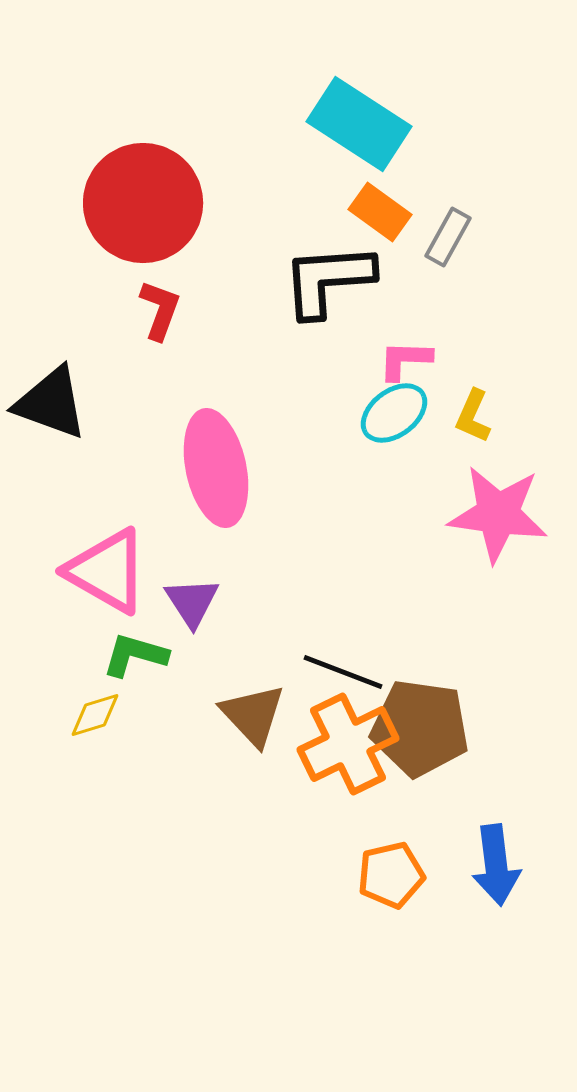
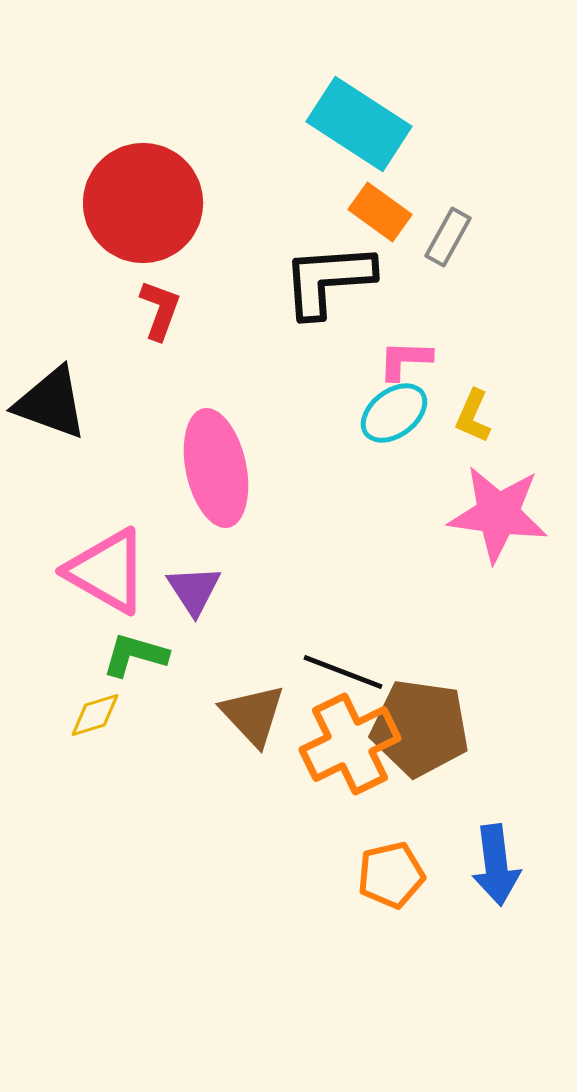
purple triangle: moved 2 px right, 12 px up
orange cross: moved 2 px right
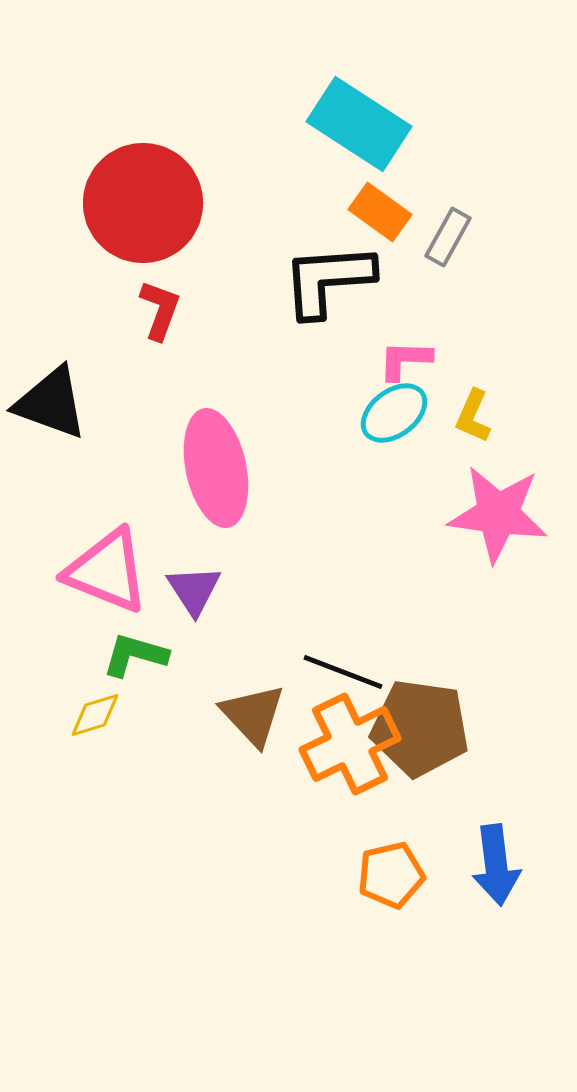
pink triangle: rotated 8 degrees counterclockwise
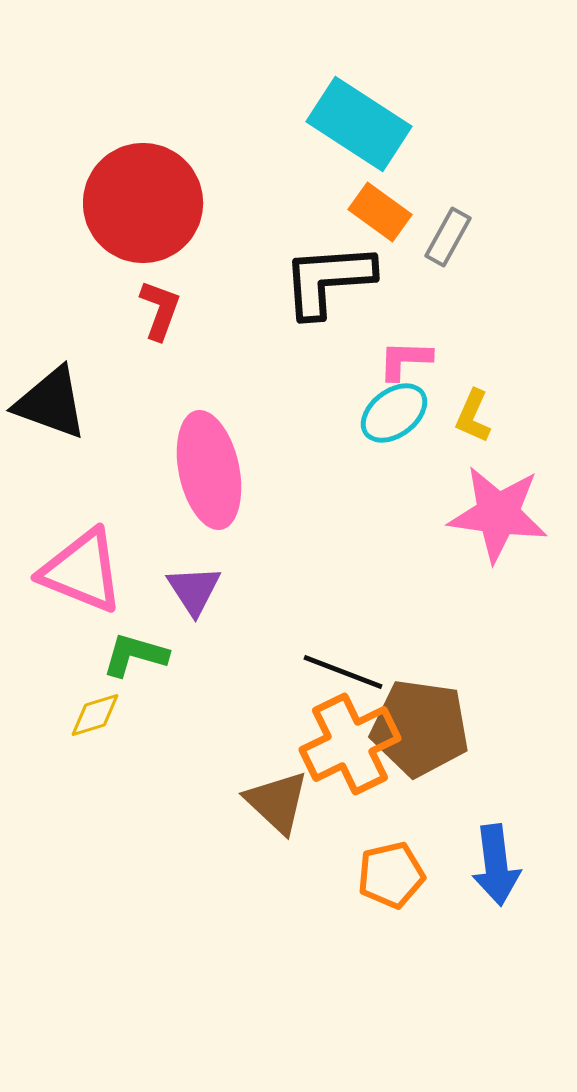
pink ellipse: moved 7 px left, 2 px down
pink triangle: moved 25 px left
brown triangle: moved 24 px right, 87 px down; rotated 4 degrees counterclockwise
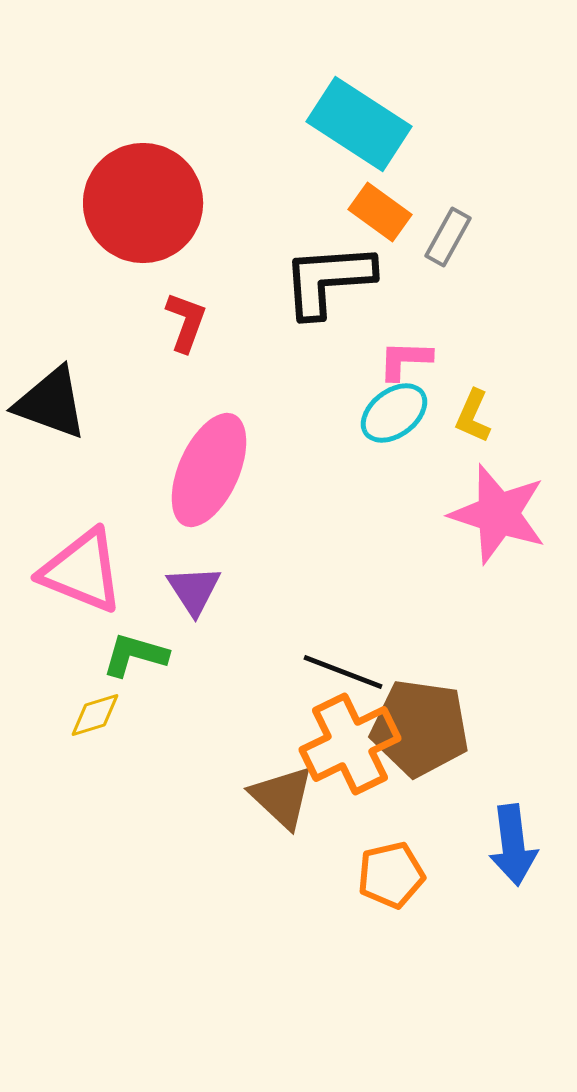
red L-shape: moved 26 px right, 12 px down
pink ellipse: rotated 36 degrees clockwise
pink star: rotated 10 degrees clockwise
brown triangle: moved 5 px right, 5 px up
blue arrow: moved 17 px right, 20 px up
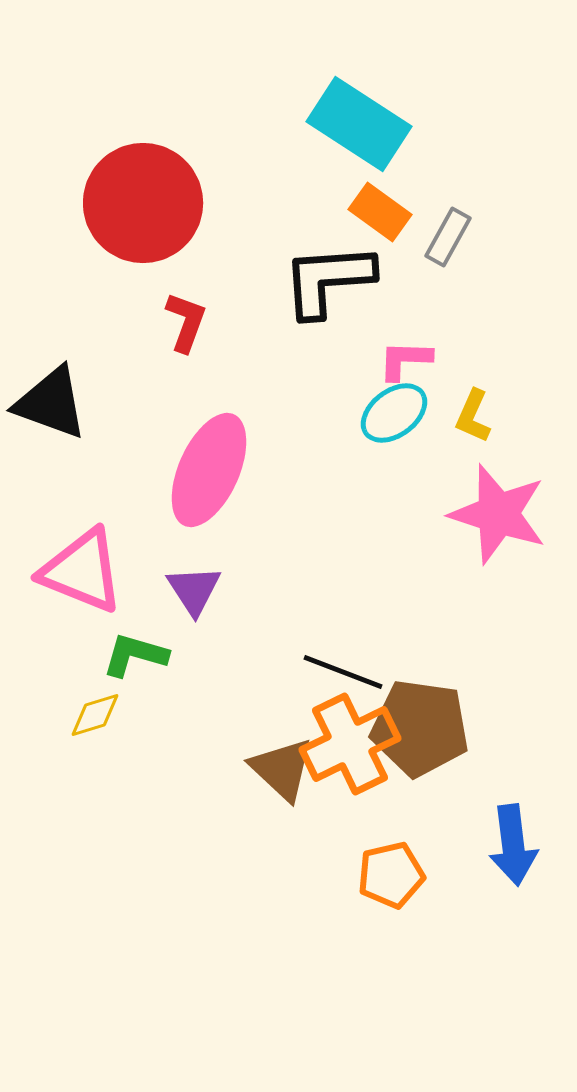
brown triangle: moved 28 px up
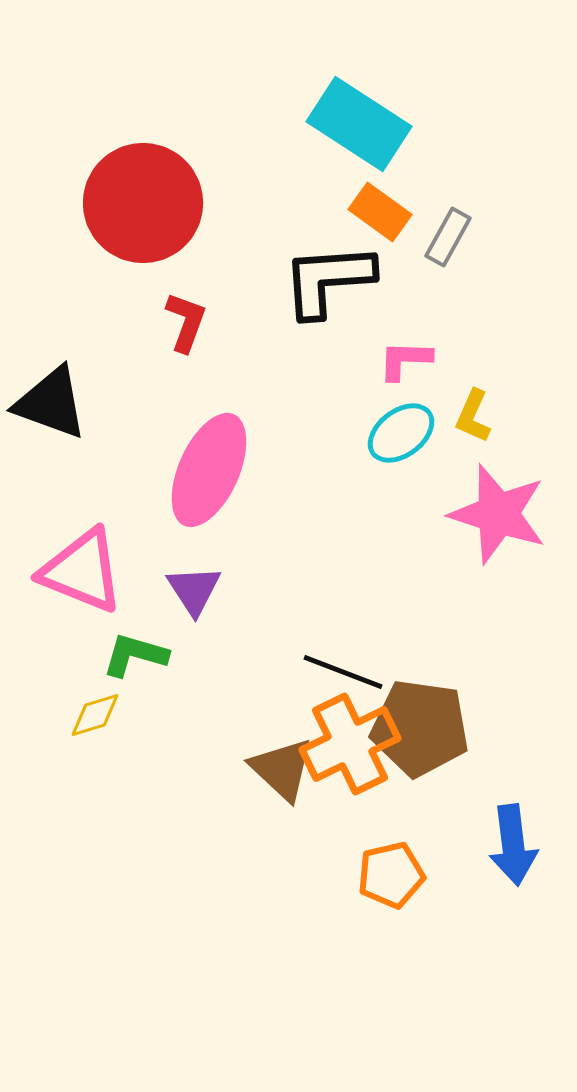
cyan ellipse: moved 7 px right, 20 px down
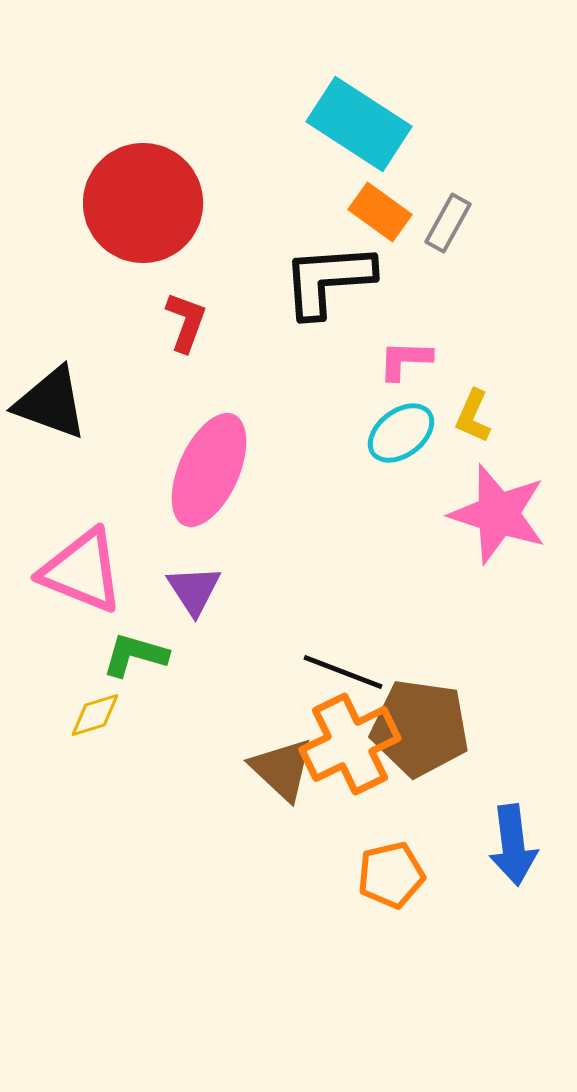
gray rectangle: moved 14 px up
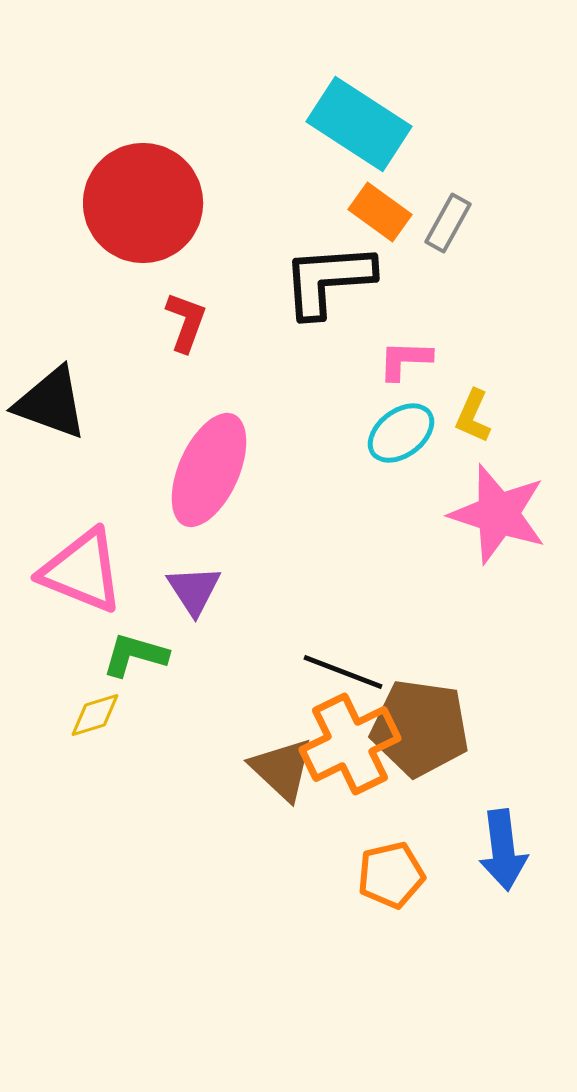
blue arrow: moved 10 px left, 5 px down
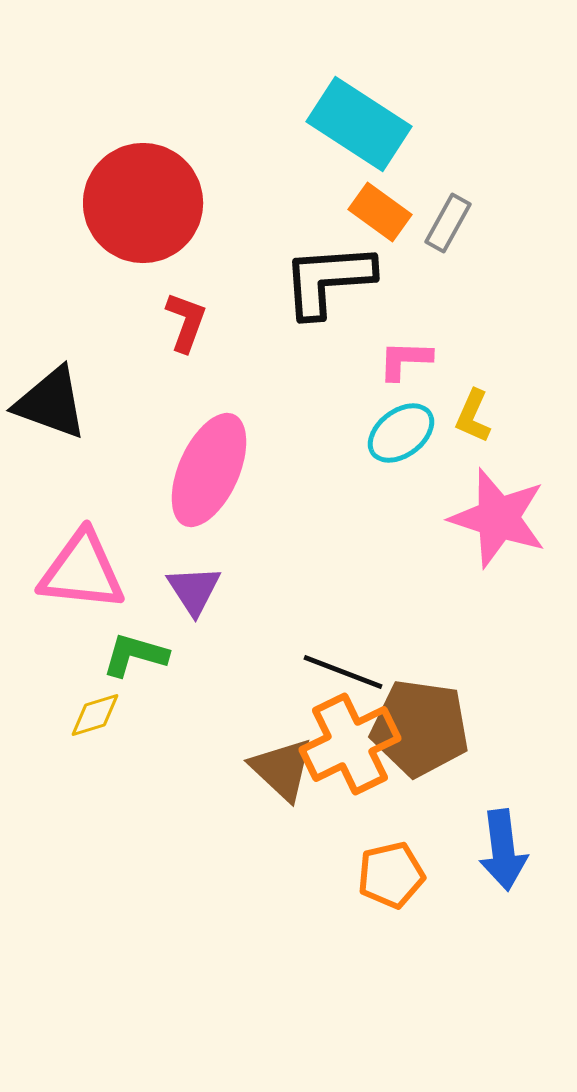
pink star: moved 4 px down
pink triangle: rotated 16 degrees counterclockwise
